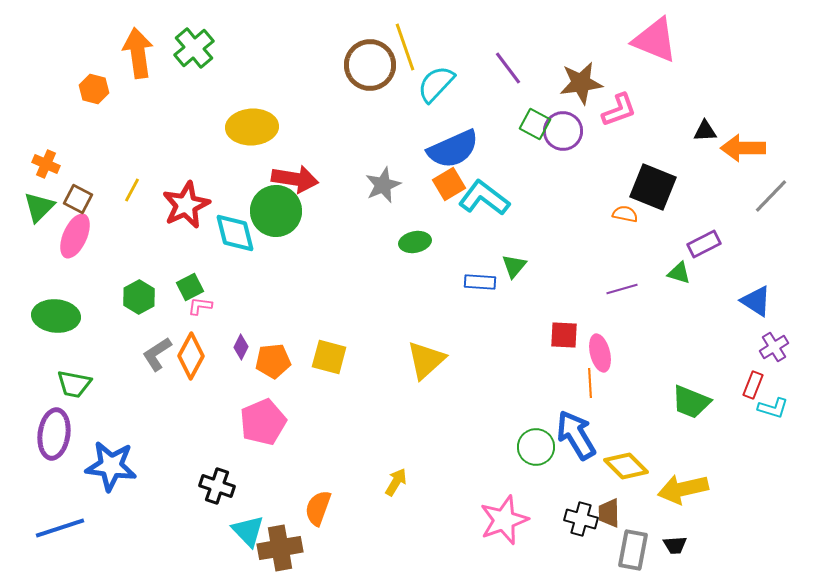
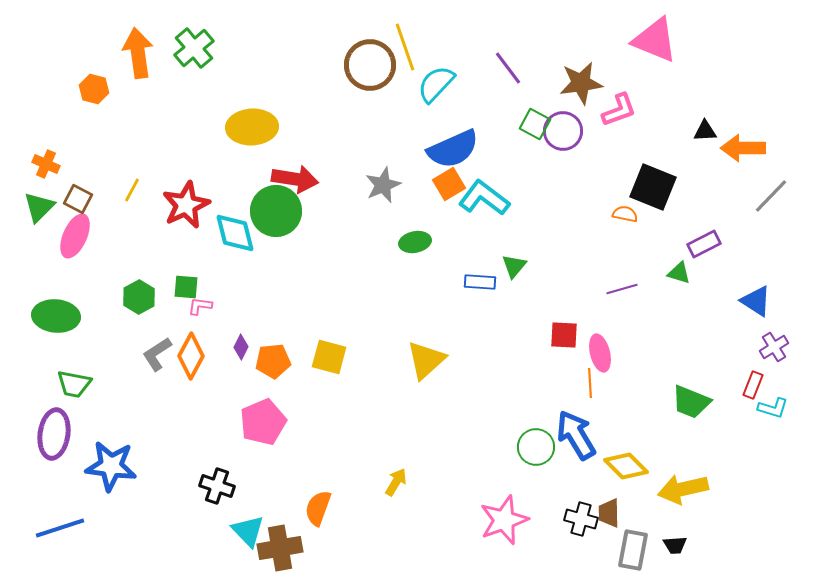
green square at (190, 287): moved 4 px left; rotated 32 degrees clockwise
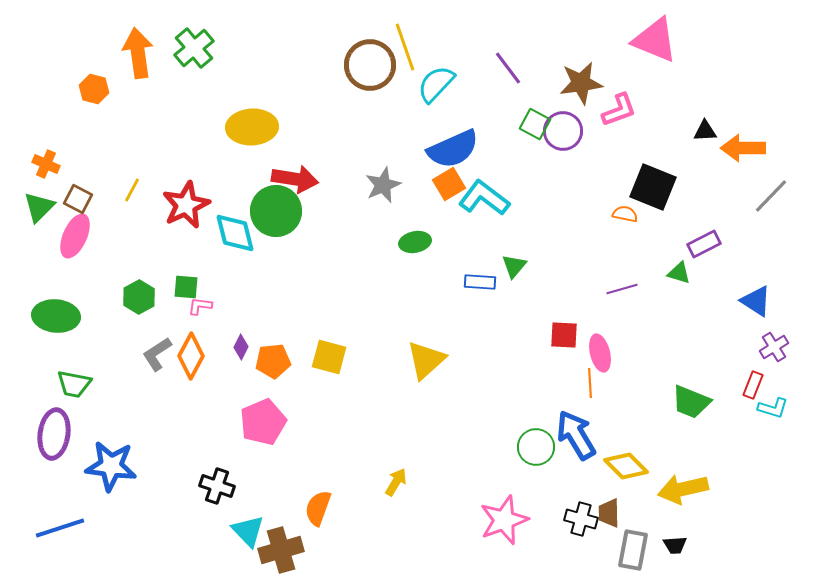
brown cross at (280, 548): moved 1 px right, 2 px down; rotated 6 degrees counterclockwise
